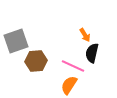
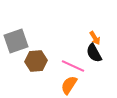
orange arrow: moved 10 px right, 3 px down
black semicircle: moved 2 px right; rotated 42 degrees counterclockwise
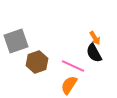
brown hexagon: moved 1 px right, 1 px down; rotated 15 degrees counterclockwise
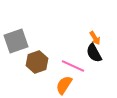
orange semicircle: moved 5 px left
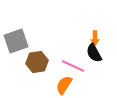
orange arrow: rotated 32 degrees clockwise
brown hexagon: rotated 10 degrees clockwise
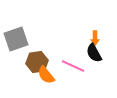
gray square: moved 2 px up
orange semicircle: moved 18 px left, 10 px up; rotated 72 degrees counterclockwise
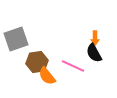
orange semicircle: moved 1 px right, 1 px down
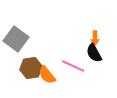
gray square: rotated 35 degrees counterclockwise
brown hexagon: moved 6 px left, 6 px down
orange semicircle: moved 1 px up
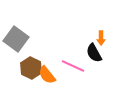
orange arrow: moved 6 px right
brown hexagon: rotated 25 degrees counterclockwise
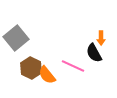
gray square: moved 1 px up; rotated 15 degrees clockwise
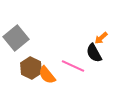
orange arrow: rotated 48 degrees clockwise
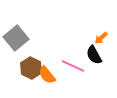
black semicircle: moved 2 px down
